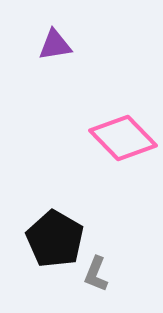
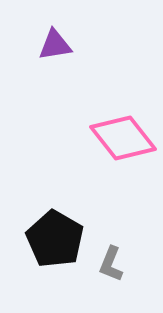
pink diamond: rotated 6 degrees clockwise
gray L-shape: moved 15 px right, 10 px up
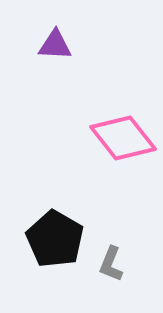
purple triangle: rotated 12 degrees clockwise
